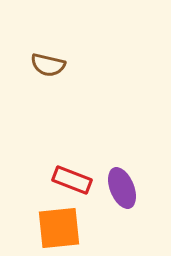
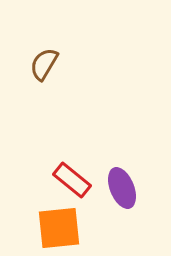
brown semicircle: moved 4 px left, 1 px up; rotated 108 degrees clockwise
red rectangle: rotated 18 degrees clockwise
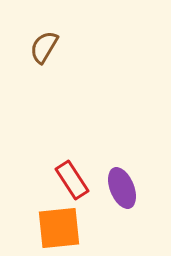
brown semicircle: moved 17 px up
red rectangle: rotated 18 degrees clockwise
